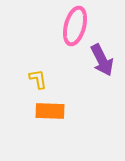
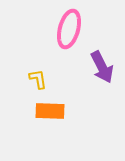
pink ellipse: moved 6 px left, 3 px down
purple arrow: moved 7 px down
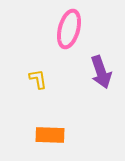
purple arrow: moved 1 px left, 5 px down; rotated 8 degrees clockwise
orange rectangle: moved 24 px down
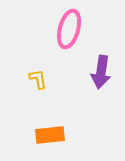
purple arrow: rotated 28 degrees clockwise
orange rectangle: rotated 8 degrees counterclockwise
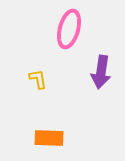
orange rectangle: moved 1 px left, 3 px down; rotated 8 degrees clockwise
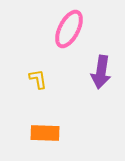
pink ellipse: rotated 12 degrees clockwise
orange rectangle: moved 4 px left, 5 px up
